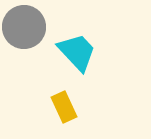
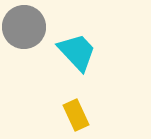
yellow rectangle: moved 12 px right, 8 px down
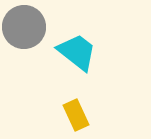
cyan trapezoid: rotated 9 degrees counterclockwise
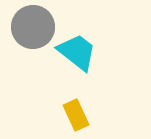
gray circle: moved 9 px right
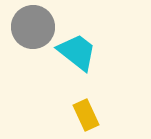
yellow rectangle: moved 10 px right
